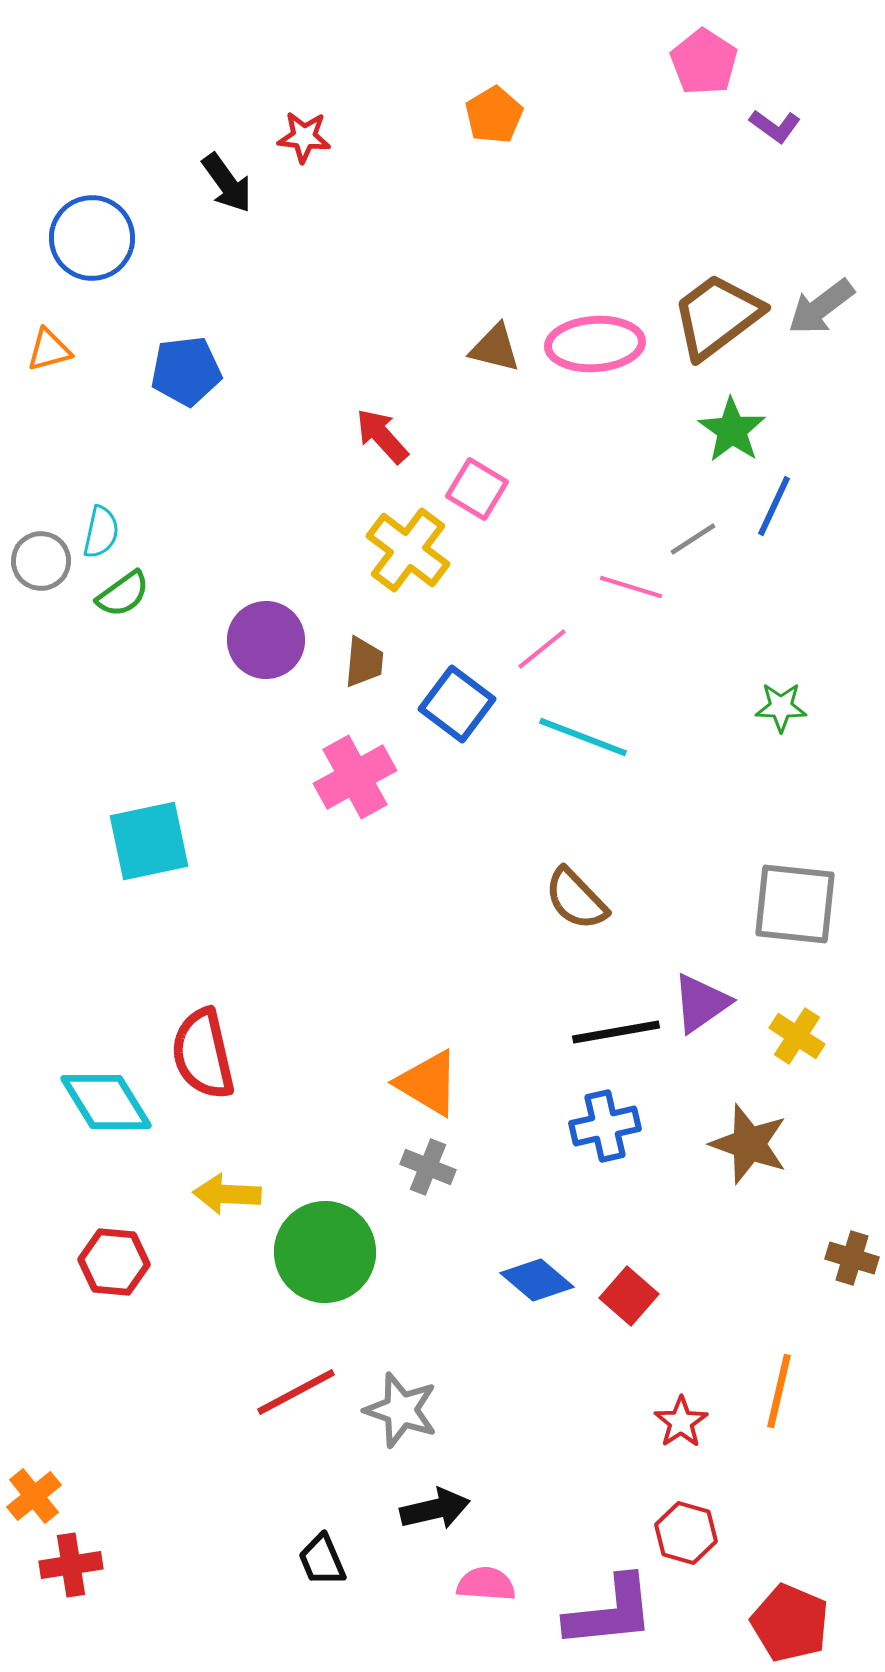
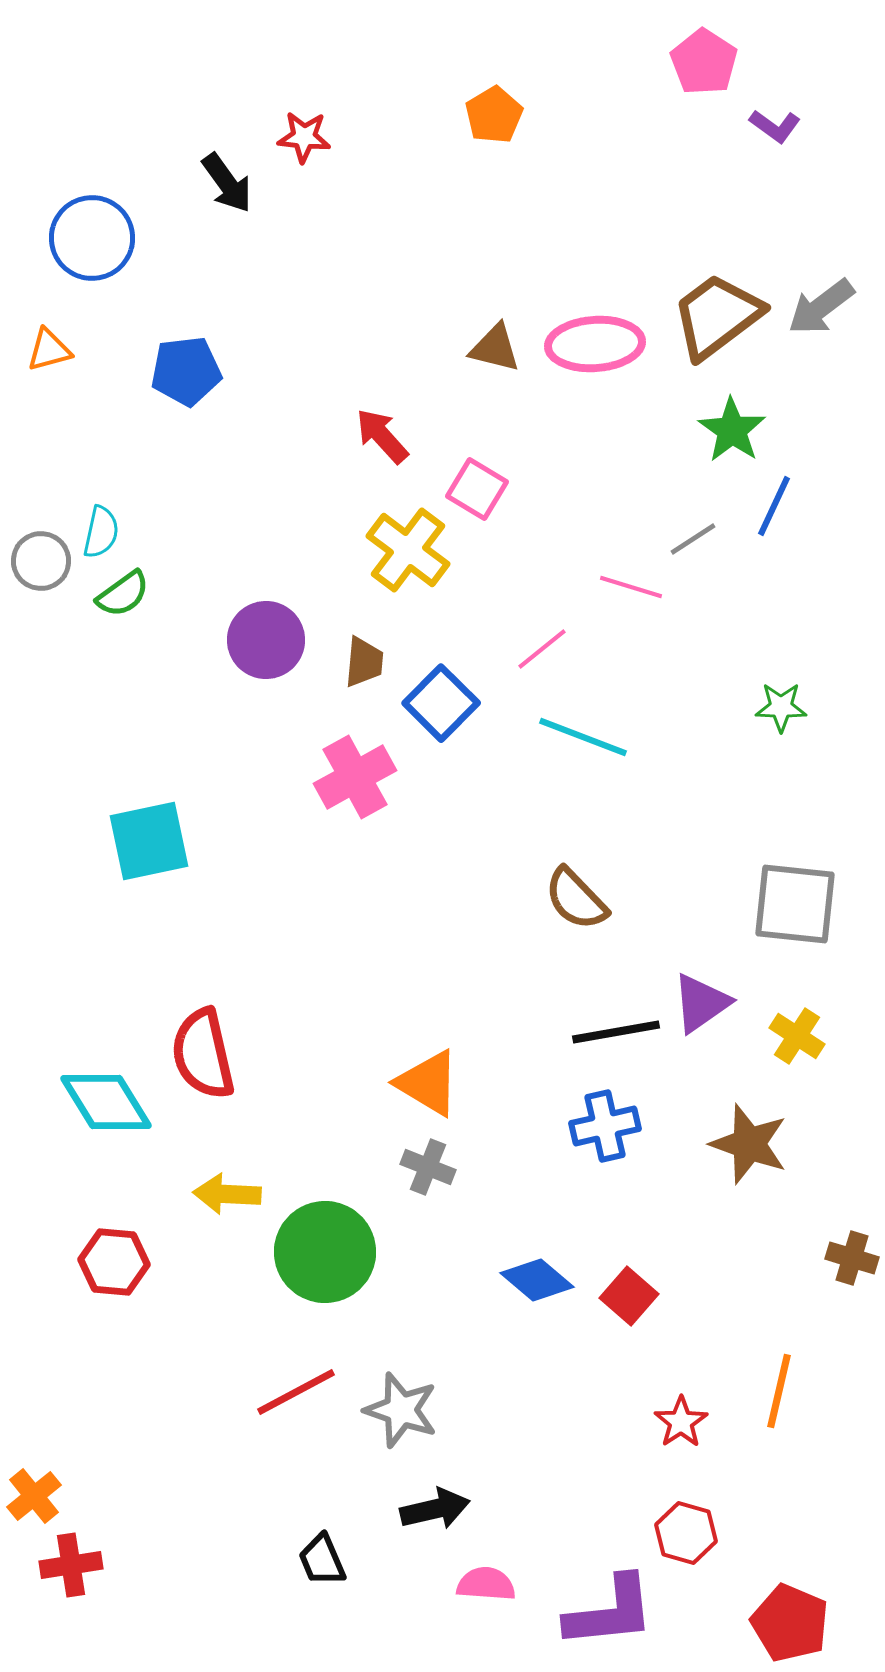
blue square at (457, 704): moved 16 px left, 1 px up; rotated 8 degrees clockwise
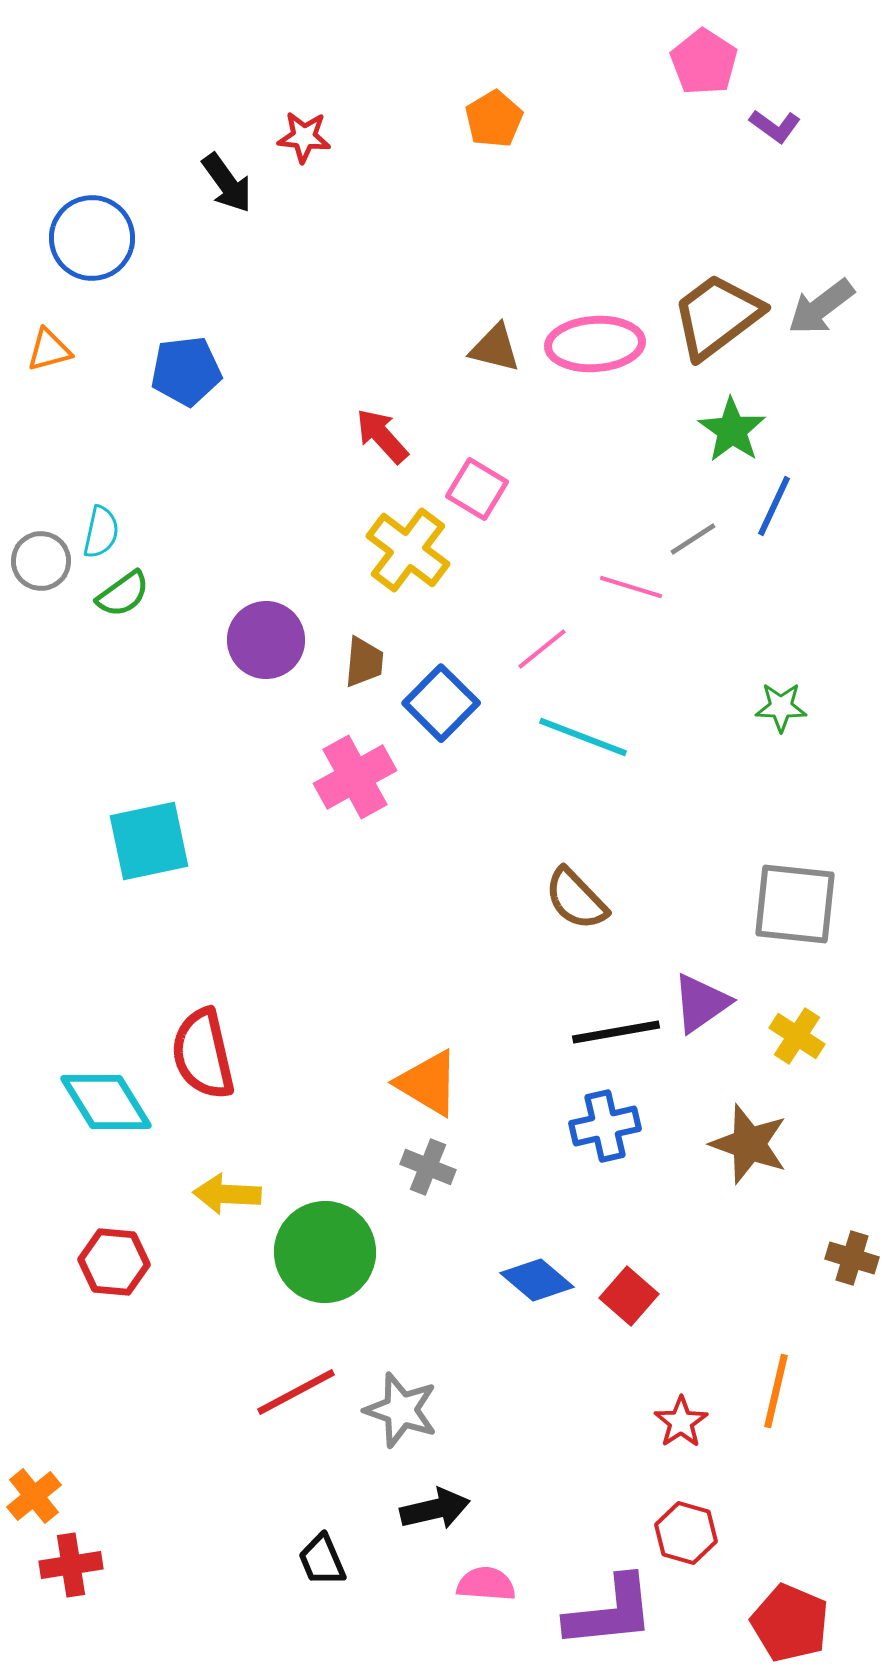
orange pentagon at (494, 115): moved 4 px down
orange line at (779, 1391): moved 3 px left
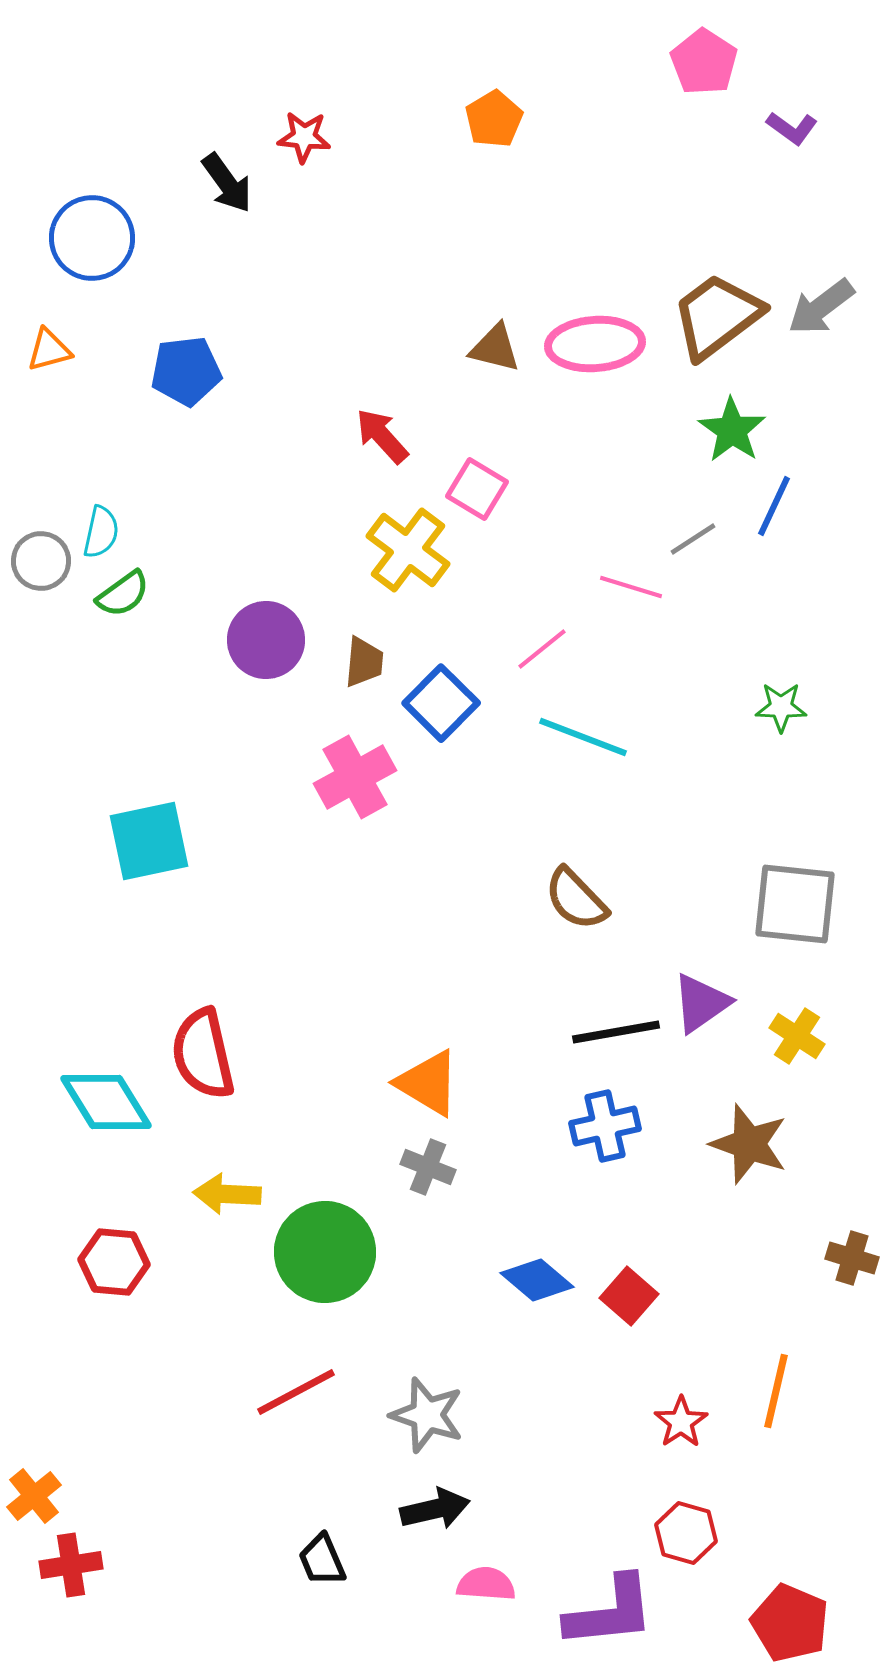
purple L-shape at (775, 126): moved 17 px right, 2 px down
gray star at (401, 1410): moved 26 px right, 5 px down
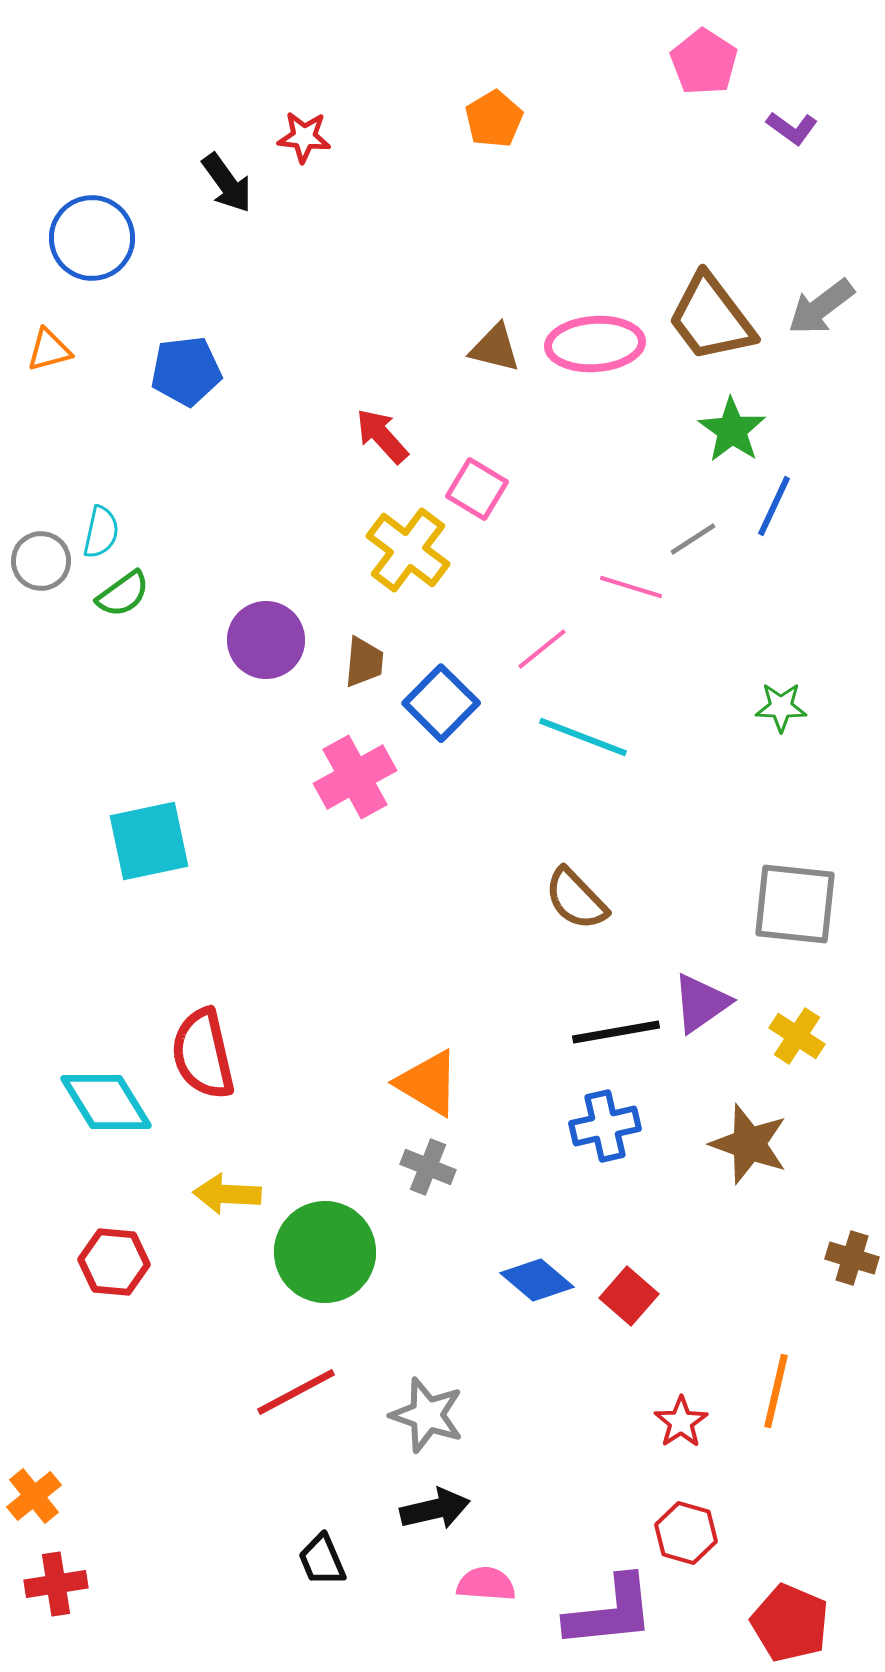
brown trapezoid at (717, 316): moved 6 px left, 2 px down; rotated 90 degrees counterclockwise
red cross at (71, 1565): moved 15 px left, 19 px down
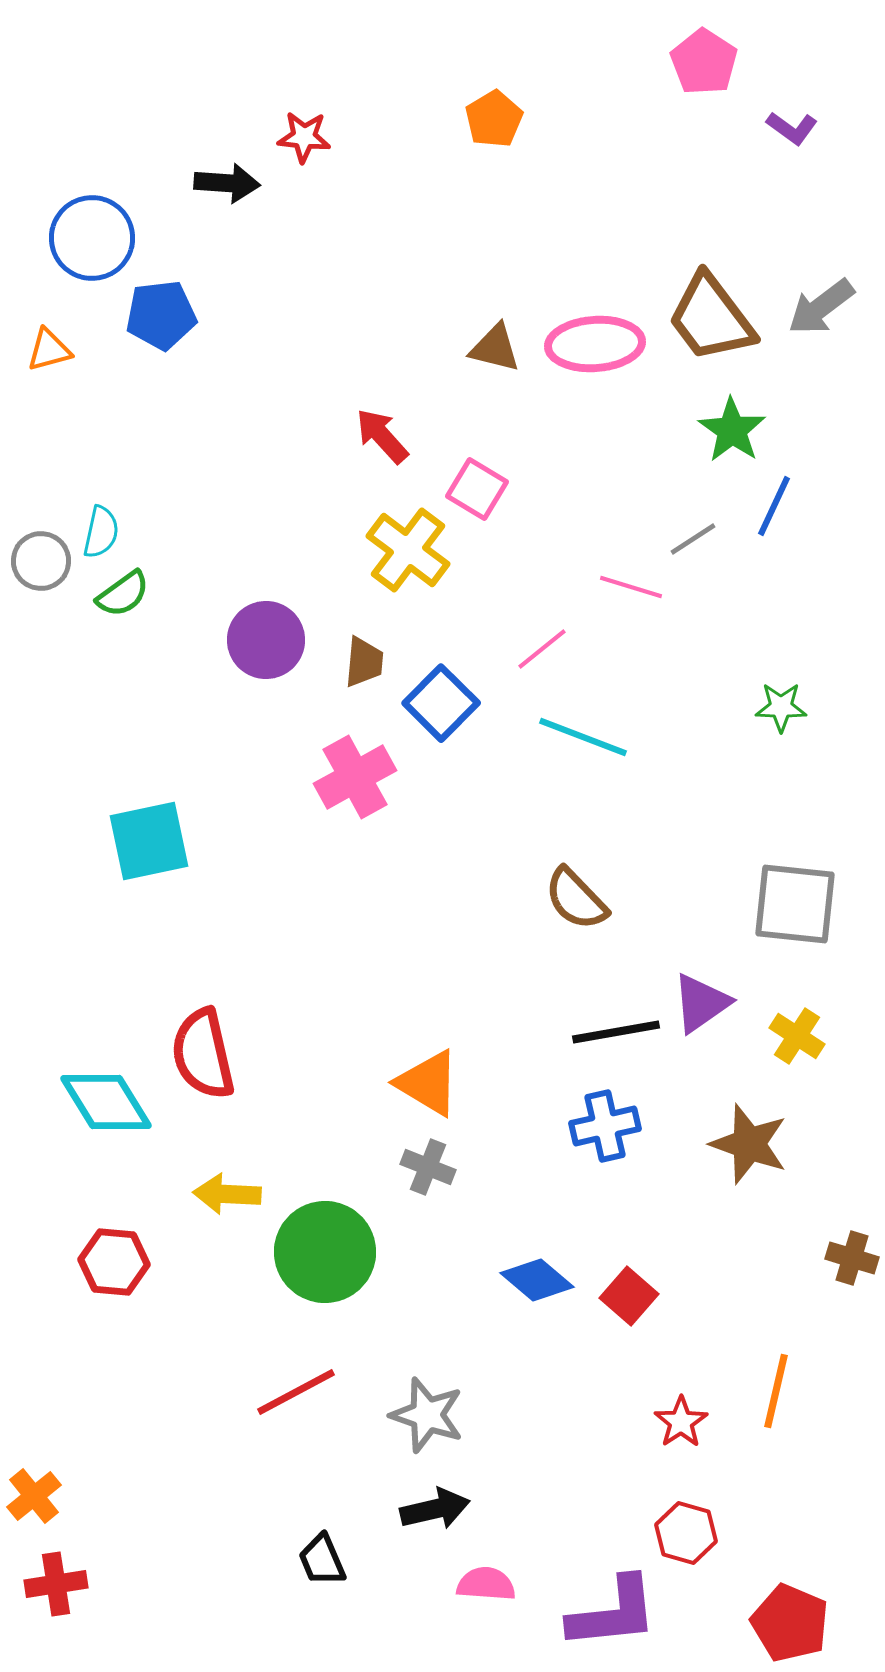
black arrow at (227, 183): rotated 50 degrees counterclockwise
blue pentagon at (186, 371): moved 25 px left, 56 px up
purple L-shape at (610, 1612): moved 3 px right, 1 px down
